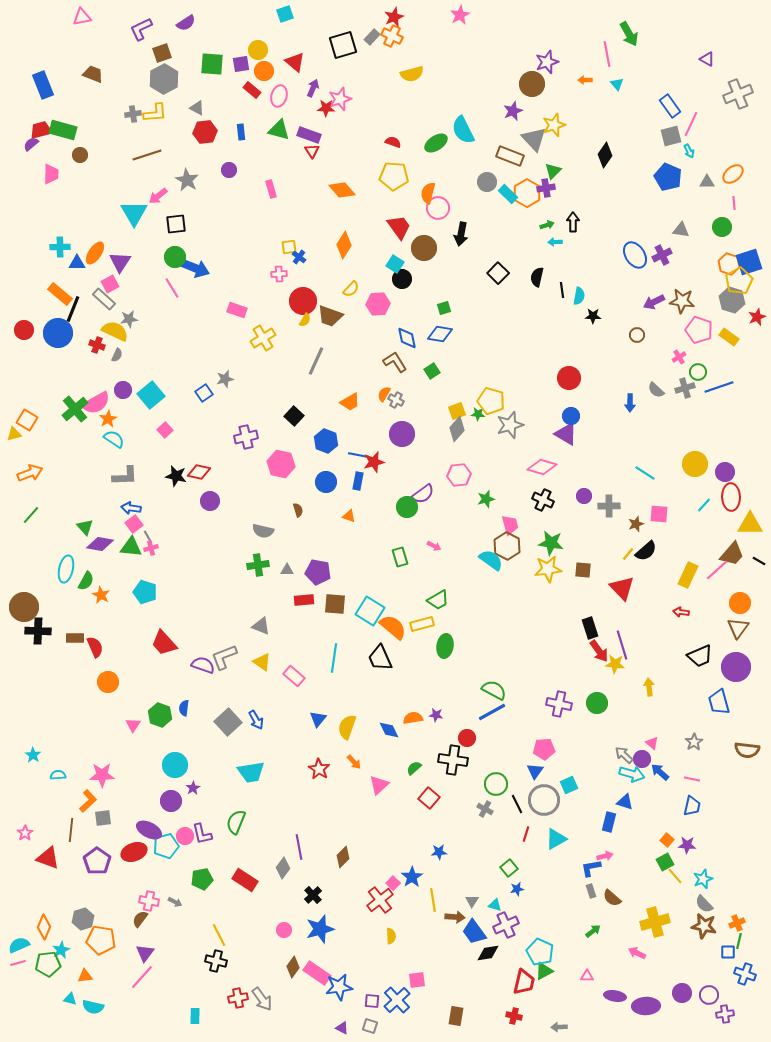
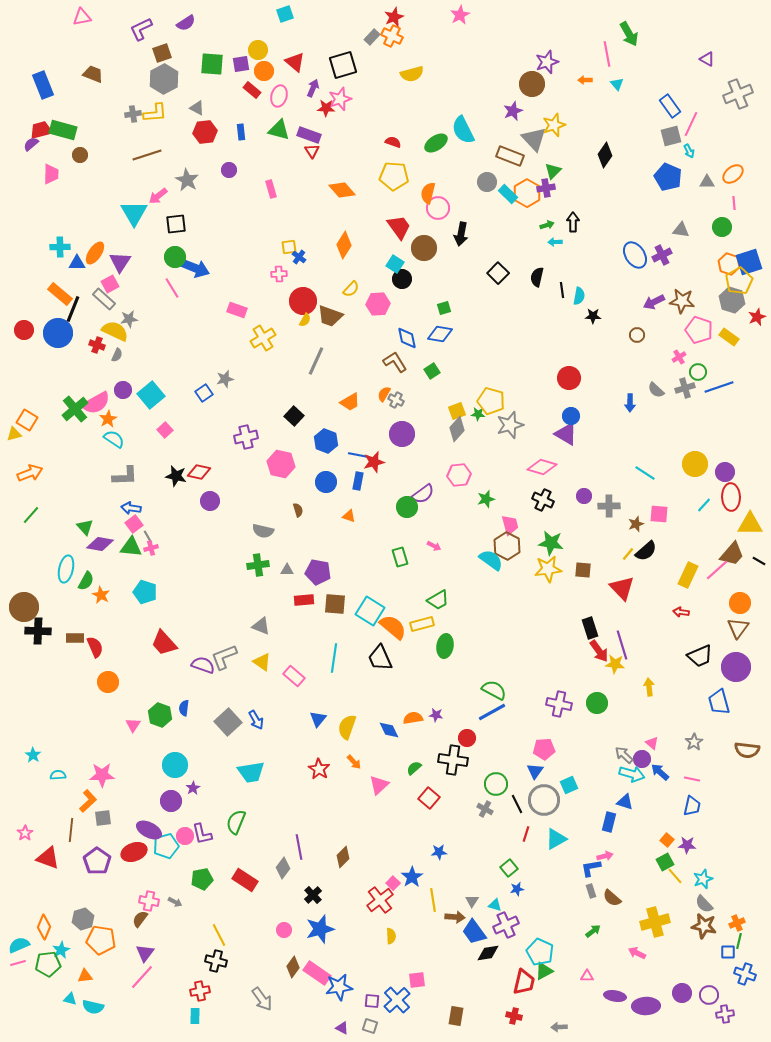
black square at (343, 45): moved 20 px down
red cross at (238, 998): moved 38 px left, 7 px up
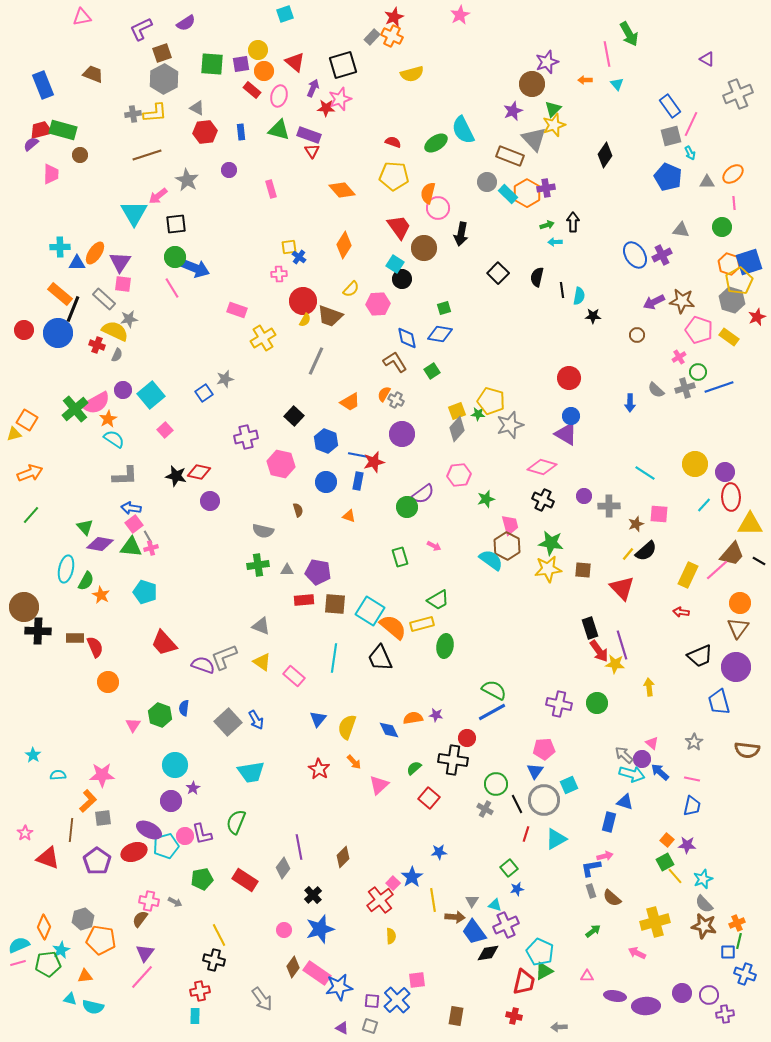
cyan arrow at (689, 151): moved 1 px right, 2 px down
green triangle at (553, 171): moved 62 px up
pink square at (110, 284): moved 13 px right; rotated 36 degrees clockwise
black cross at (216, 961): moved 2 px left, 1 px up
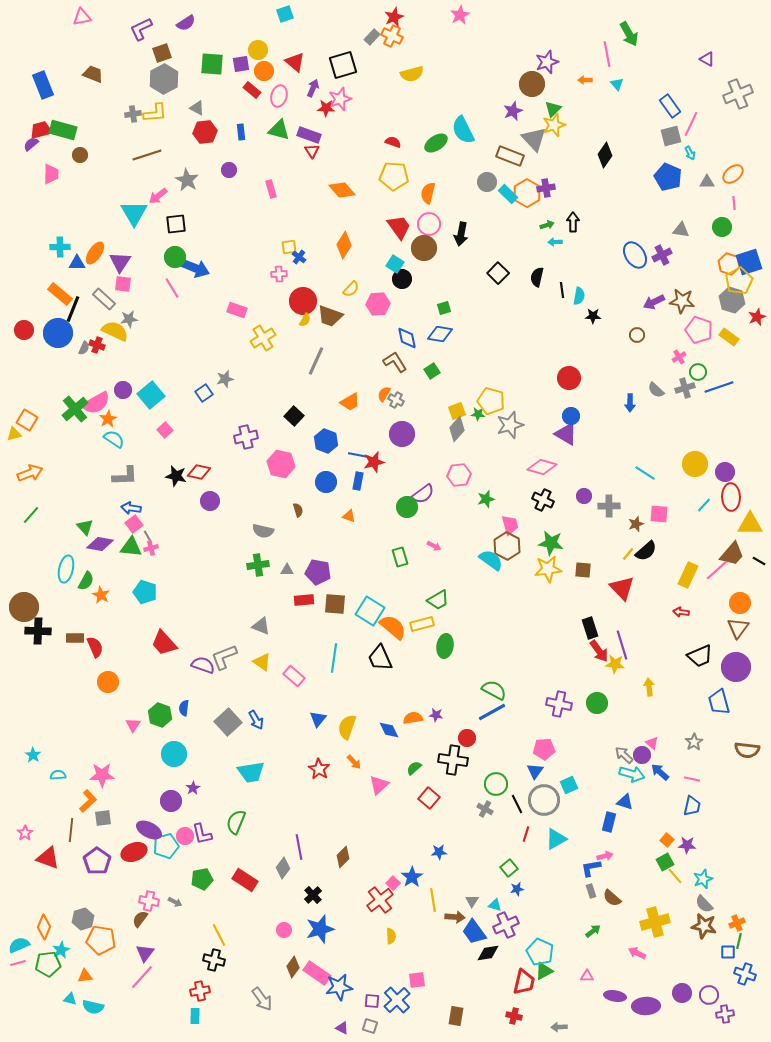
pink circle at (438, 208): moved 9 px left, 16 px down
gray semicircle at (117, 355): moved 33 px left, 7 px up
purple circle at (642, 759): moved 4 px up
cyan circle at (175, 765): moved 1 px left, 11 px up
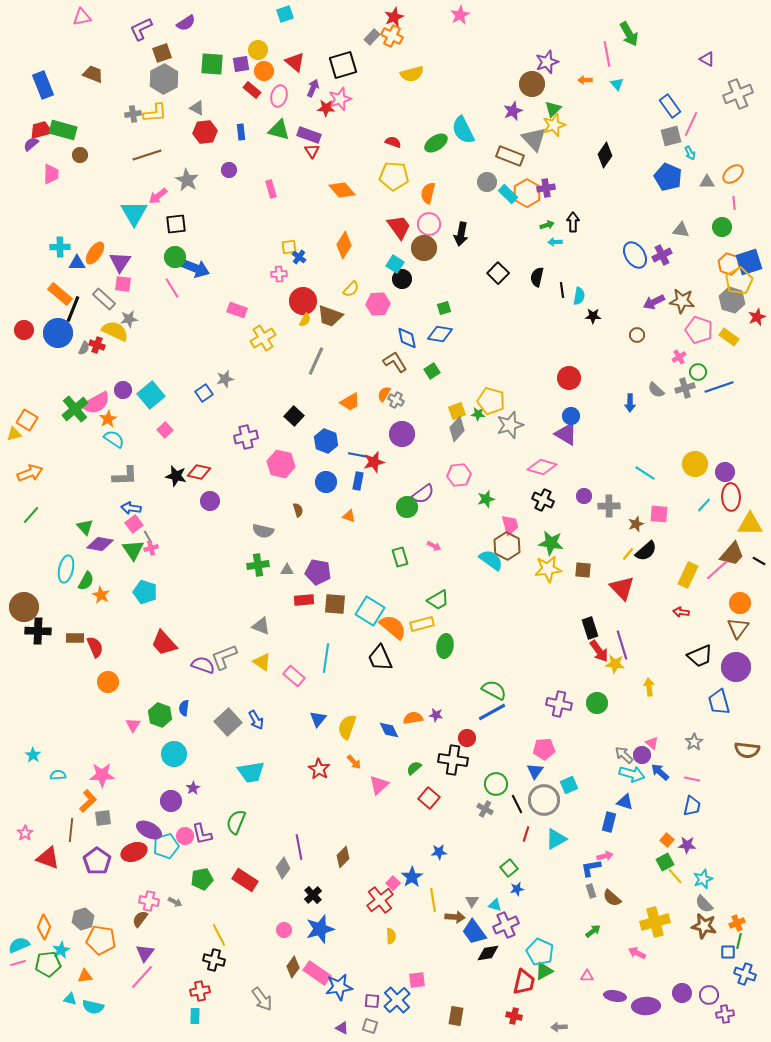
green triangle at (131, 547): moved 2 px right, 3 px down; rotated 50 degrees clockwise
cyan line at (334, 658): moved 8 px left
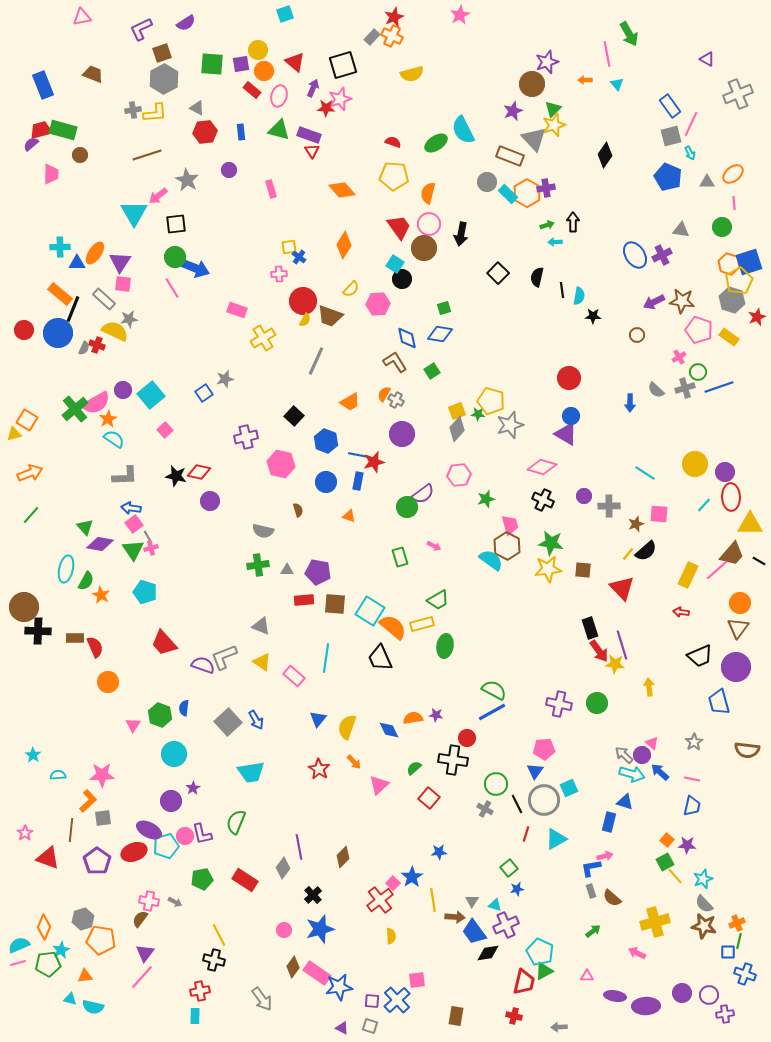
gray cross at (133, 114): moved 4 px up
cyan square at (569, 785): moved 3 px down
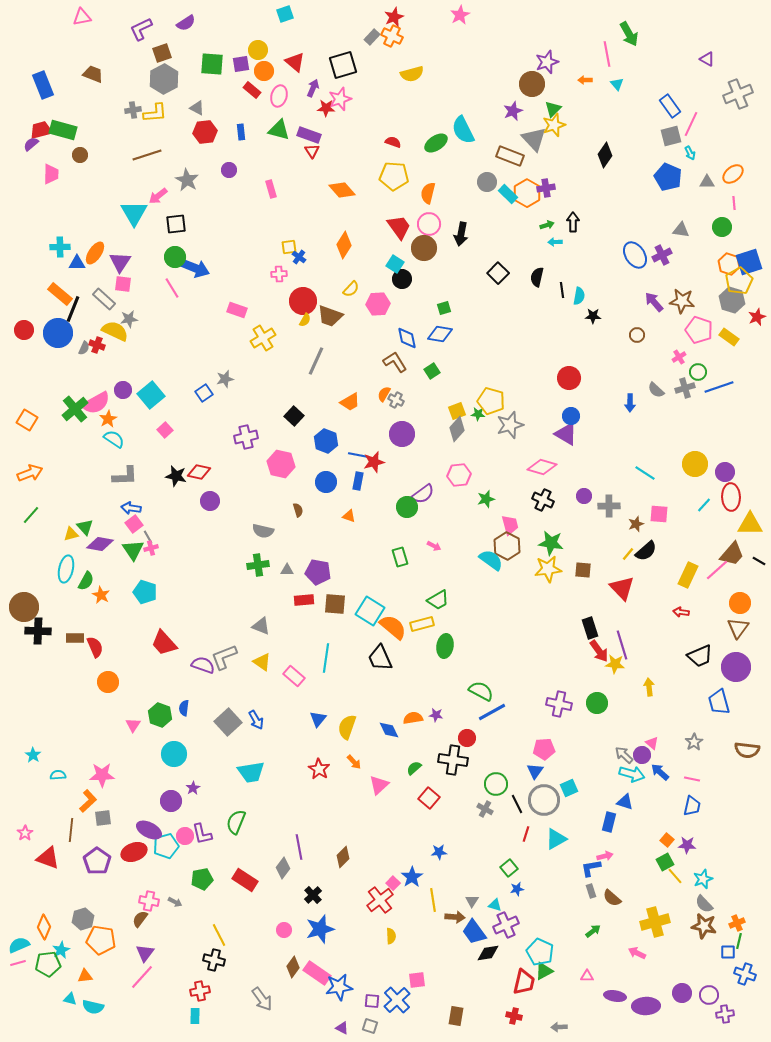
purple arrow at (654, 302): rotated 75 degrees clockwise
yellow triangle at (14, 434): moved 57 px right, 100 px down
green semicircle at (494, 690): moved 13 px left, 1 px down
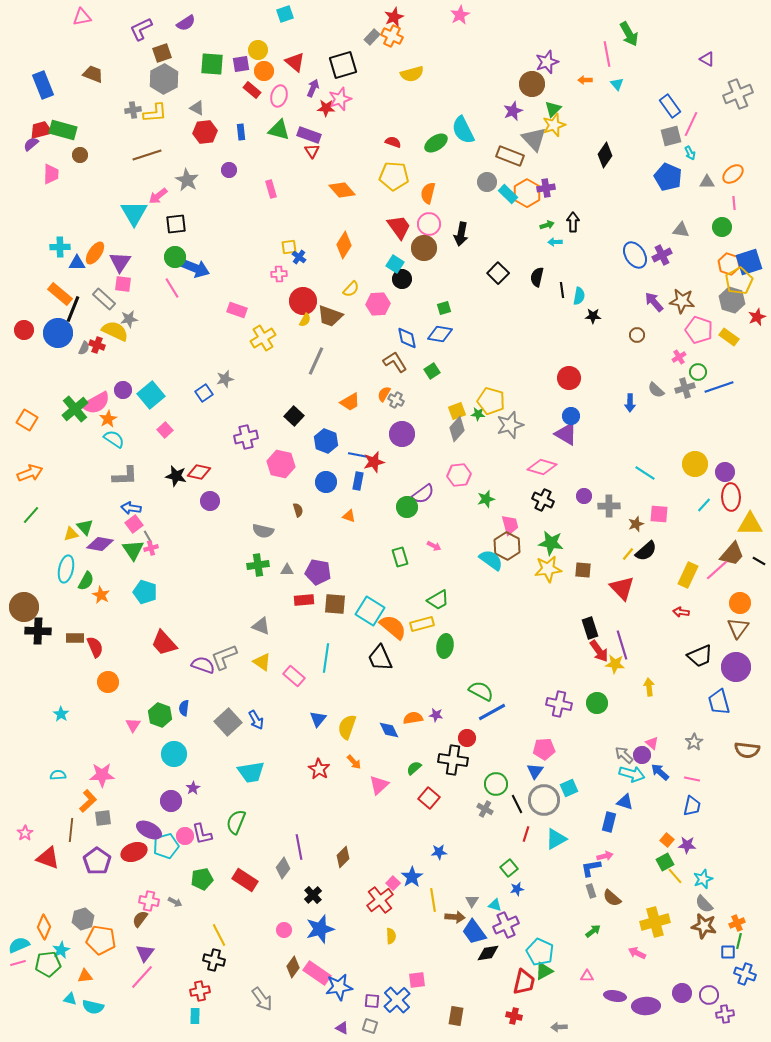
cyan star at (33, 755): moved 28 px right, 41 px up
